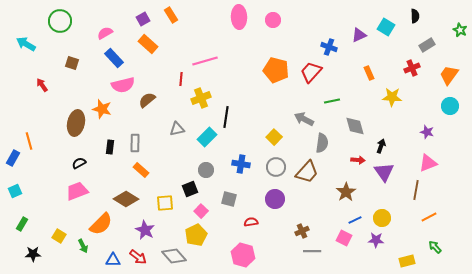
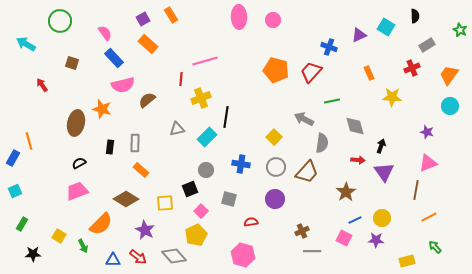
pink semicircle at (105, 33): rotated 84 degrees clockwise
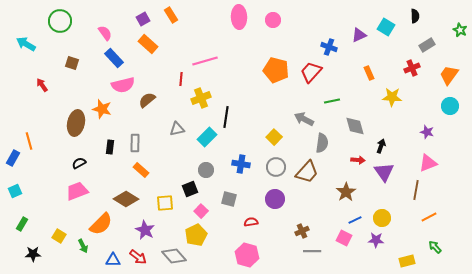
pink hexagon at (243, 255): moved 4 px right
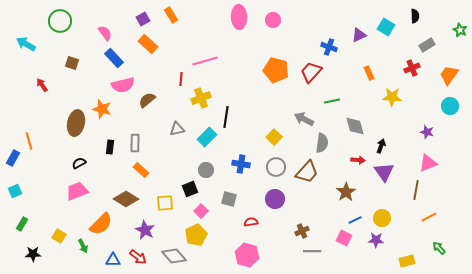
green arrow at (435, 247): moved 4 px right, 1 px down
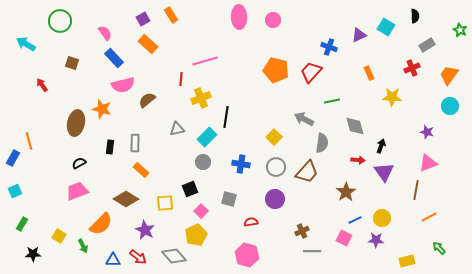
gray circle at (206, 170): moved 3 px left, 8 px up
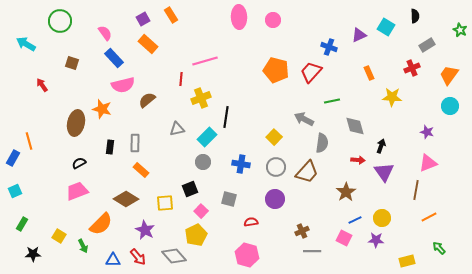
red arrow at (138, 257): rotated 12 degrees clockwise
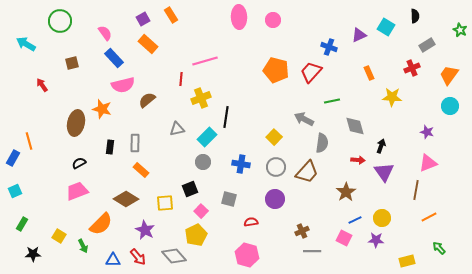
brown square at (72, 63): rotated 32 degrees counterclockwise
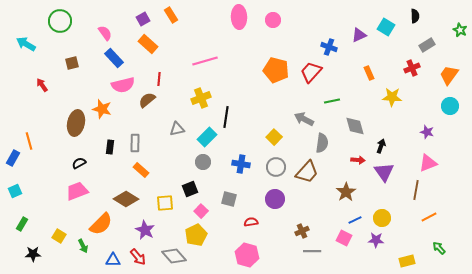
red line at (181, 79): moved 22 px left
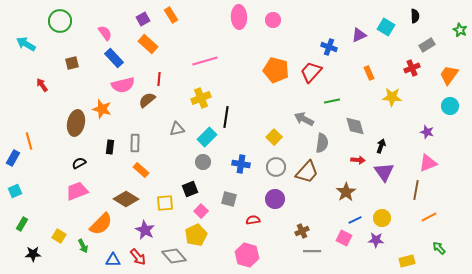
red semicircle at (251, 222): moved 2 px right, 2 px up
